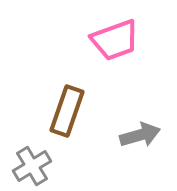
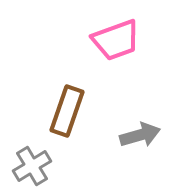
pink trapezoid: moved 1 px right
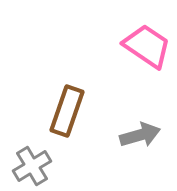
pink trapezoid: moved 31 px right, 6 px down; rotated 126 degrees counterclockwise
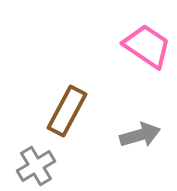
brown rectangle: rotated 9 degrees clockwise
gray cross: moved 4 px right
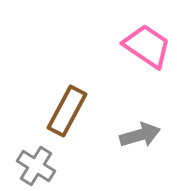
gray cross: rotated 27 degrees counterclockwise
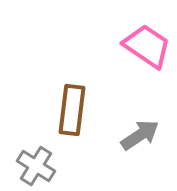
brown rectangle: moved 5 px right, 1 px up; rotated 21 degrees counterclockwise
gray arrow: rotated 18 degrees counterclockwise
